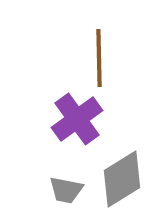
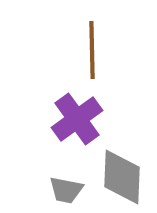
brown line: moved 7 px left, 8 px up
gray diamond: moved 2 px up; rotated 56 degrees counterclockwise
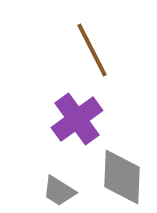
brown line: rotated 26 degrees counterclockwise
gray trapezoid: moved 7 px left, 1 px down; rotated 21 degrees clockwise
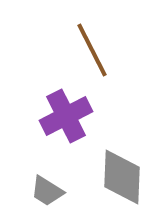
purple cross: moved 11 px left, 3 px up; rotated 9 degrees clockwise
gray trapezoid: moved 12 px left
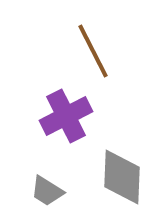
brown line: moved 1 px right, 1 px down
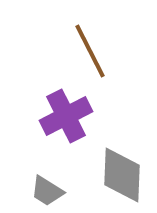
brown line: moved 3 px left
gray diamond: moved 2 px up
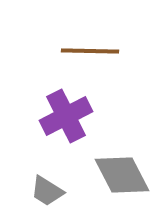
brown line: rotated 62 degrees counterclockwise
gray diamond: rotated 30 degrees counterclockwise
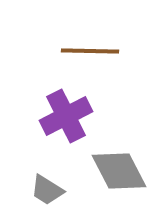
gray diamond: moved 3 px left, 4 px up
gray trapezoid: moved 1 px up
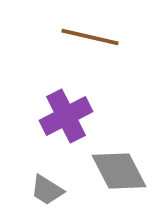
brown line: moved 14 px up; rotated 12 degrees clockwise
